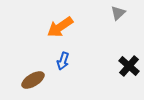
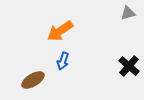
gray triangle: moved 10 px right; rotated 28 degrees clockwise
orange arrow: moved 4 px down
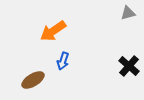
orange arrow: moved 7 px left
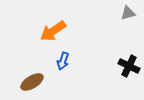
black cross: rotated 15 degrees counterclockwise
brown ellipse: moved 1 px left, 2 px down
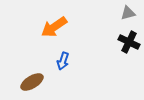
orange arrow: moved 1 px right, 4 px up
black cross: moved 24 px up
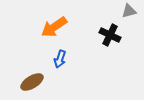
gray triangle: moved 1 px right, 2 px up
black cross: moved 19 px left, 7 px up
blue arrow: moved 3 px left, 2 px up
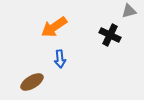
blue arrow: rotated 24 degrees counterclockwise
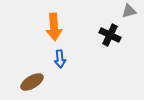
orange arrow: rotated 60 degrees counterclockwise
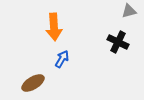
black cross: moved 8 px right, 7 px down
blue arrow: moved 2 px right; rotated 144 degrees counterclockwise
brown ellipse: moved 1 px right, 1 px down
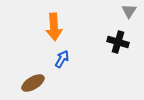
gray triangle: rotated 42 degrees counterclockwise
black cross: rotated 10 degrees counterclockwise
